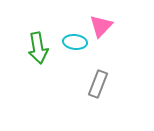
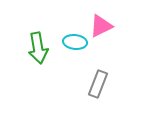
pink triangle: rotated 20 degrees clockwise
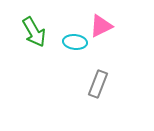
green arrow: moved 4 px left, 16 px up; rotated 20 degrees counterclockwise
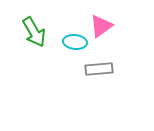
pink triangle: rotated 10 degrees counterclockwise
gray rectangle: moved 1 px right, 15 px up; rotated 64 degrees clockwise
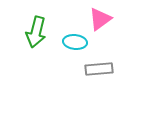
pink triangle: moved 1 px left, 7 px up
green arrow: moved 2 px right; rotated 44 degrees clockwise
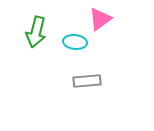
gray rectangle: moved 12 px left, 12 px down
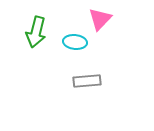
pink triangle: rotated 10 degrees counterclockwise
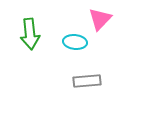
green arrow: moved 6 px left, 2 px down; rotated 20 degrees counterclockwise
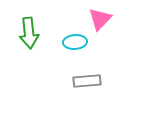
green arrow: moved 1 px left, 1 px up
cyan ellipse: rotated 10 degrees counterclockwise
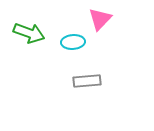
green arrow: rotated 64 degrees counterclockwise
cyan ellipse: moved 2 px left
